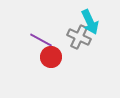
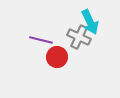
purple line: rotated 15 degrees counterclockwise
red circle: moved 6 px right
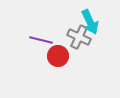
red circle: moved 1 px right, 1 px up
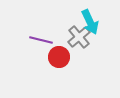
gray cross: rotated 25 degrees clockwise
red circle: moved 1 px right, 1 px down
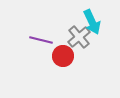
cyan arrow: moved 2 px right
red circle: moved 4 px right, 1 px up
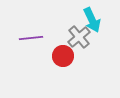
cyan arrow: moved 2 px up
purple line: moved 10 px left, 2 px up; rotated 20 degrees counterclockwise
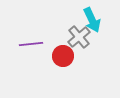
purple line: moved 6 px down
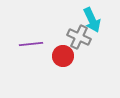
gray cross: rotated 25 degrees counterclockwise
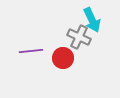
purple line: moved 7 px down
red circle: moved 2 px down
